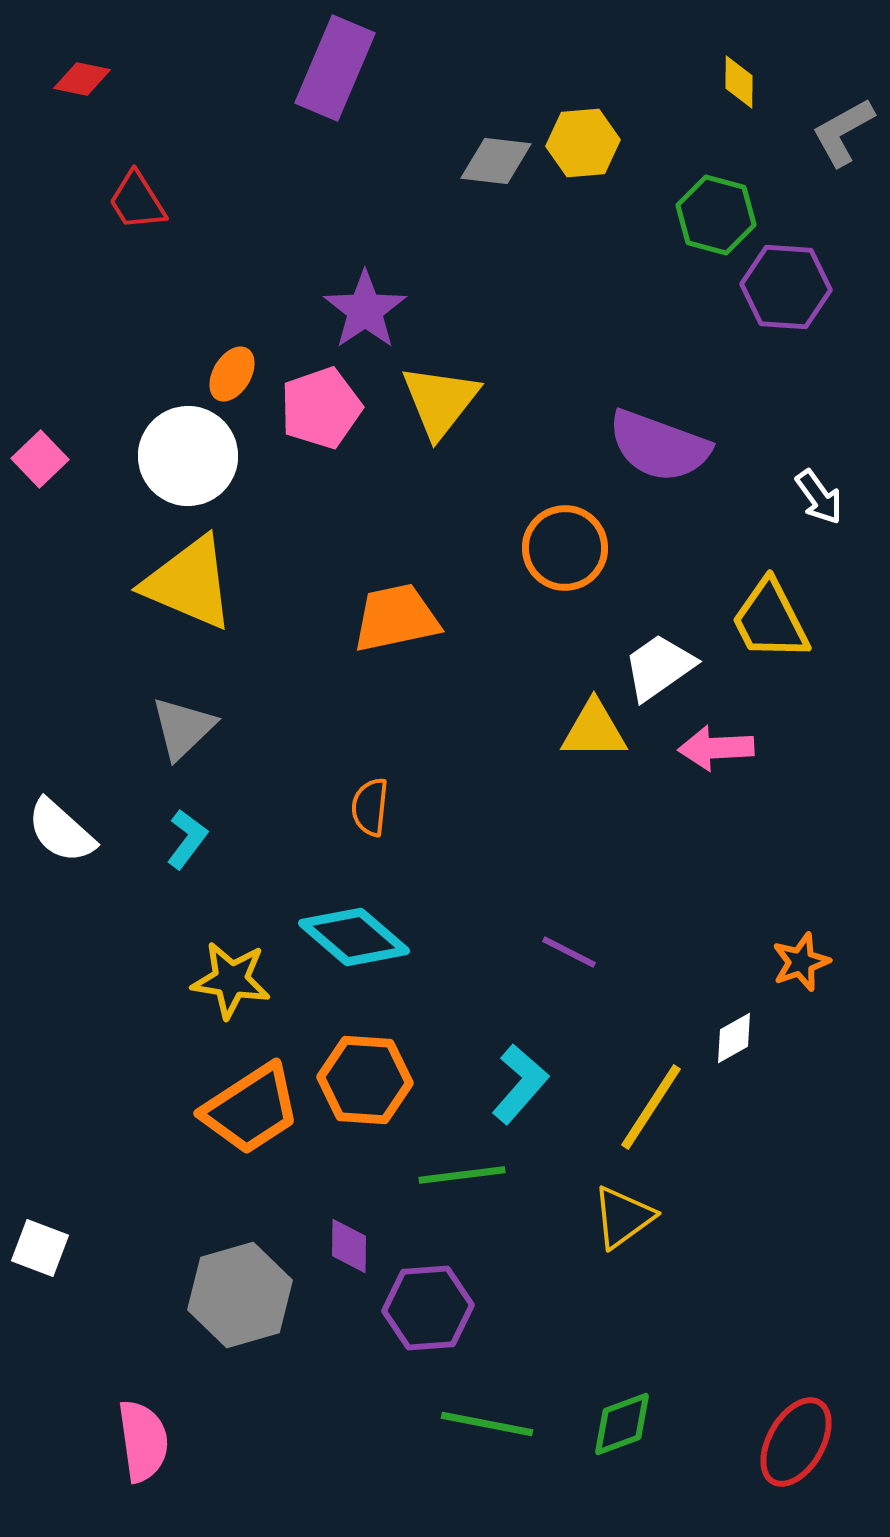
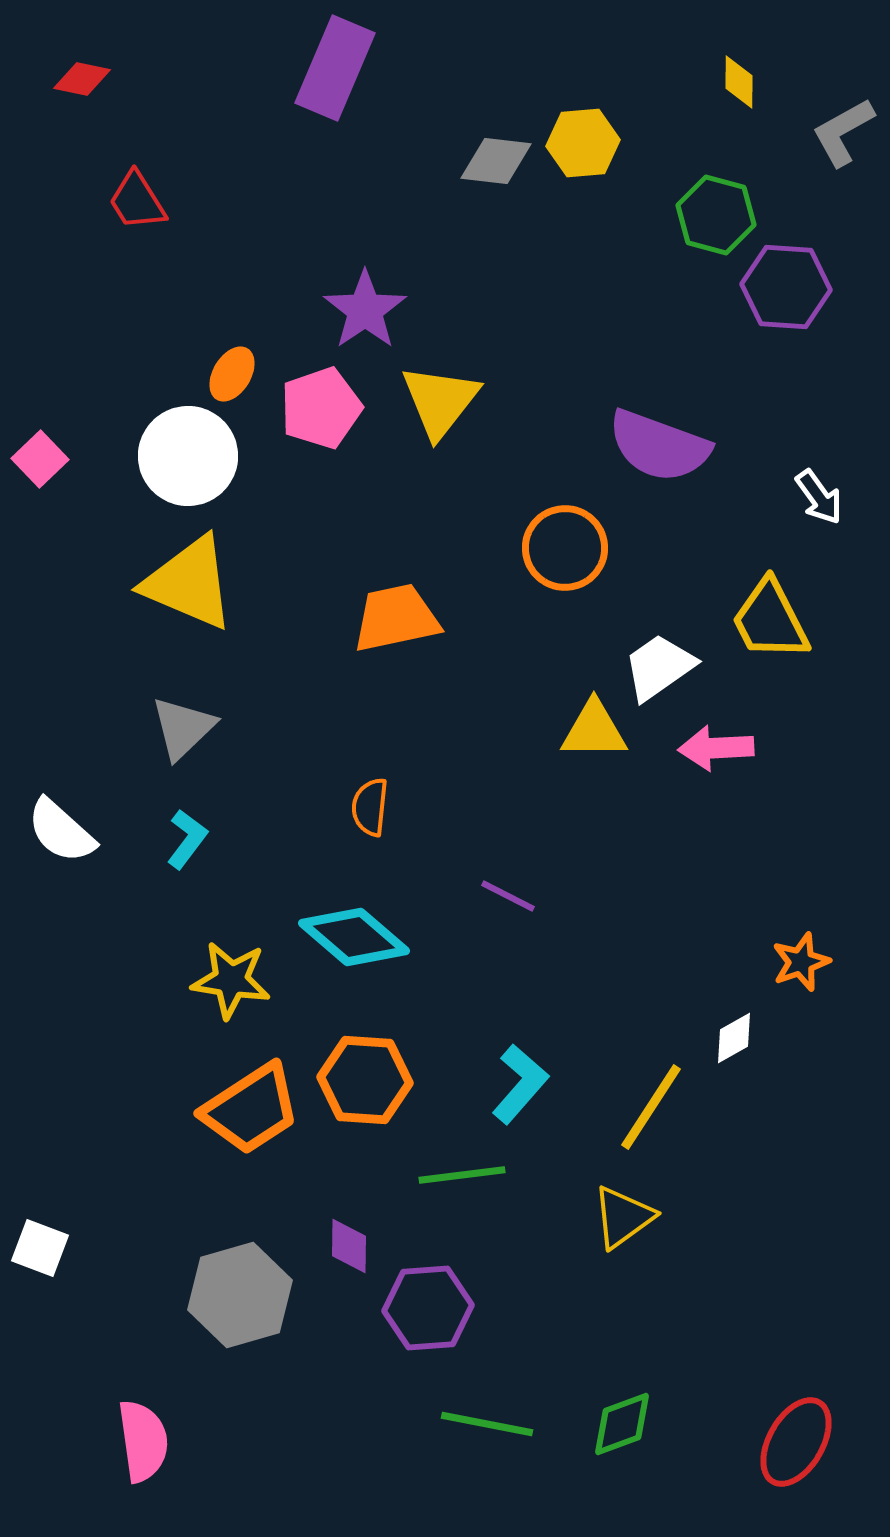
purple line at (569, 952): moved 61 px left, 56 px up
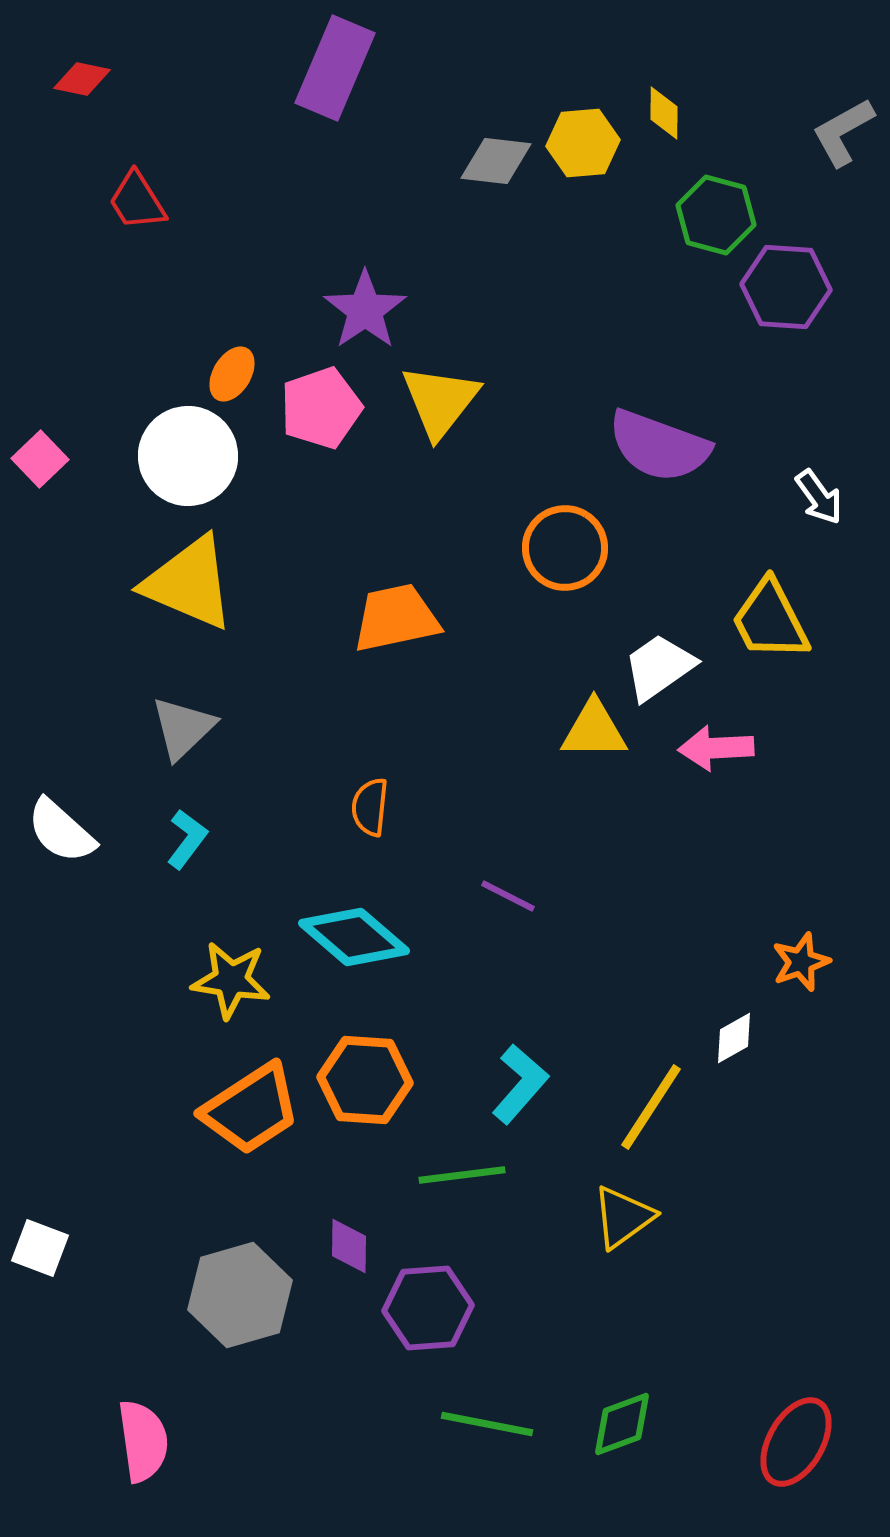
yellow diamond at (739, 82): moved 75 px left, 31 px down
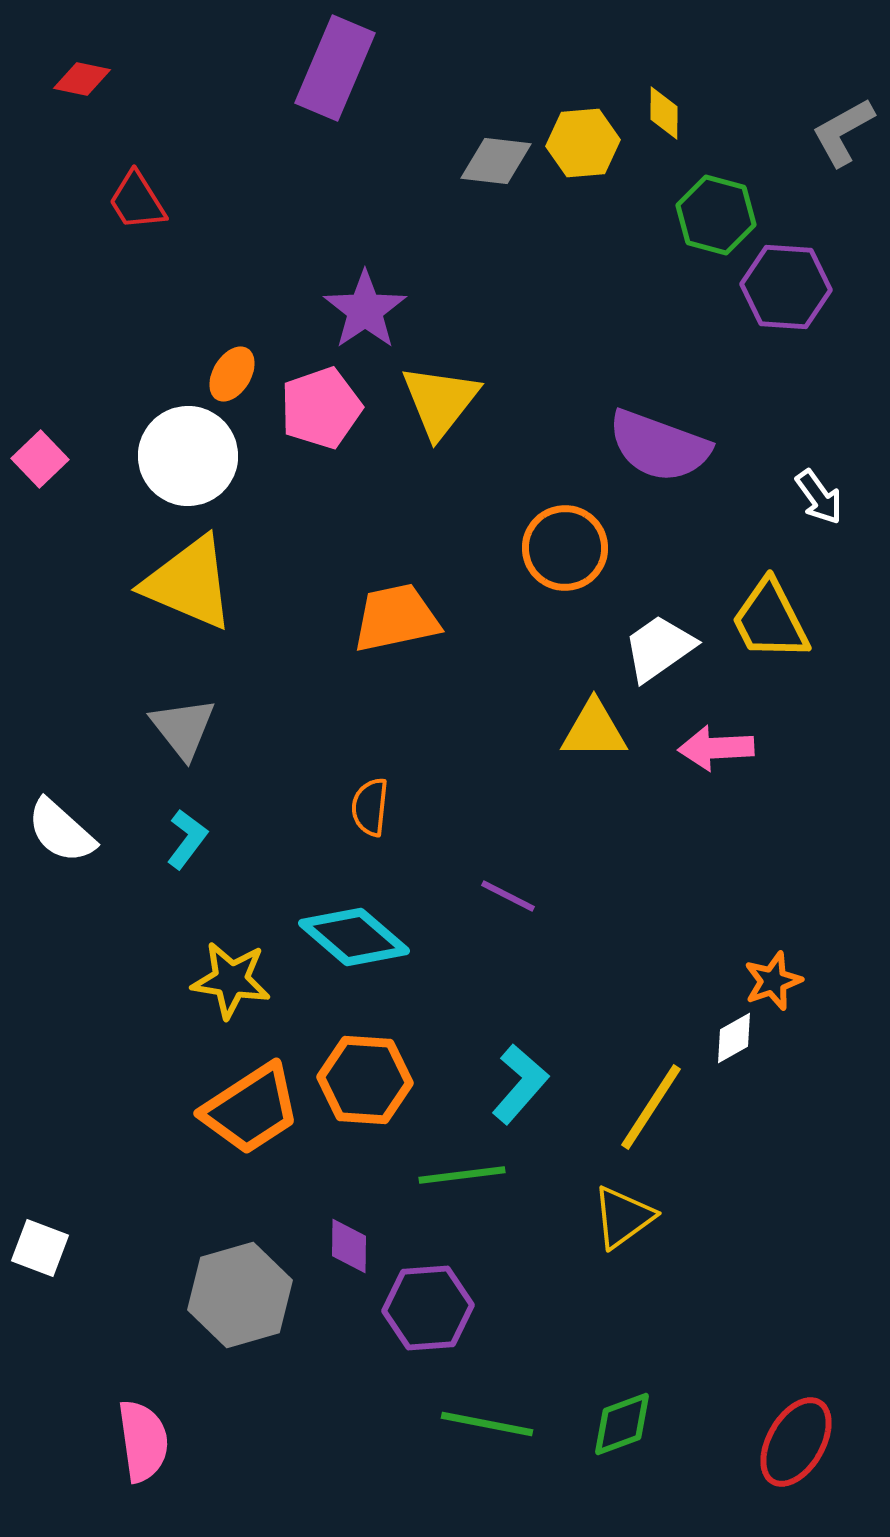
white trapezoid at (659, 667): moved 19 px up
gray triangle at (183, 728): rotated 24 degrees counterclockwise
orange star at (801, 962): moved 28 px left, 19 px down
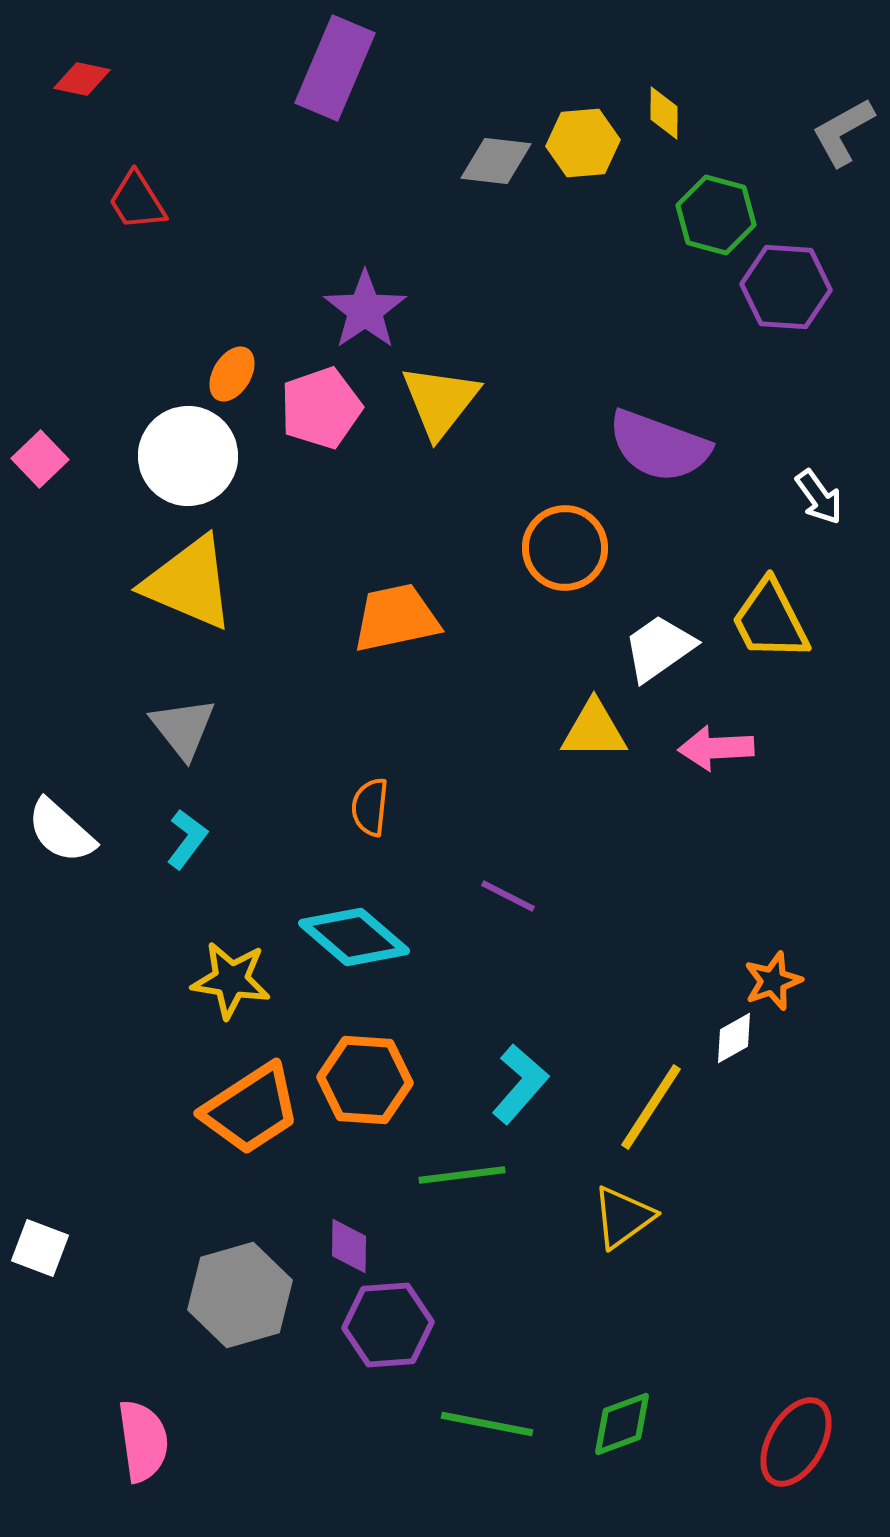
purple hexagon at (428, 1308): moved 40 px left, 17 px down
